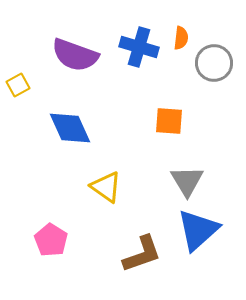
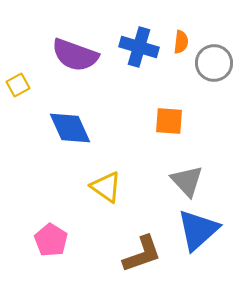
orange semicircle: moved 4 px down
gray triangle: rotated 12 degrees counterclockwise
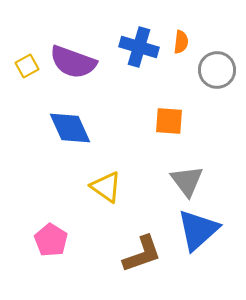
purple semicircle: moved 2 px left, 7 px down
gray circle: moved 3 px right, 7 px down
yellow square: moved 9 px right, 19 px up
gray triangle: rotated 6 degrees clockwise
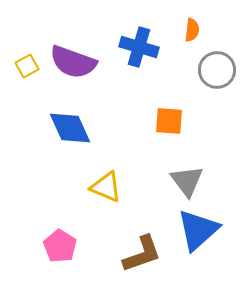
orange semicircle: moved 11 px right, 12 px up
yellow triangle: rotated 12 degrees counterclockwise
pink pentagon: moved 9 px right, 6 px down
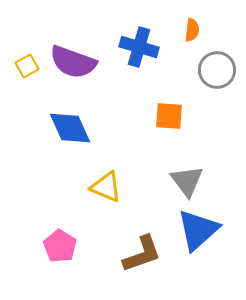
orange square: moved 5 px up
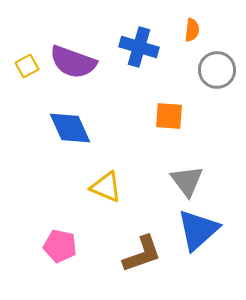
pink pentagon: rotated 20 degrees counterclockwise
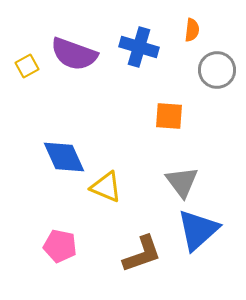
purple semicircle: moved 1 px right, 8 px up
blue diamond: moved 6 px left, 29 px down
gray triangle: moved 5 px left, 1 px down
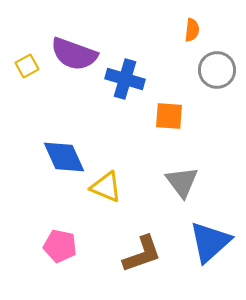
blue cross: moved 14 px left, 32 px down
blue triangle: moved 12 px right, 12 px down
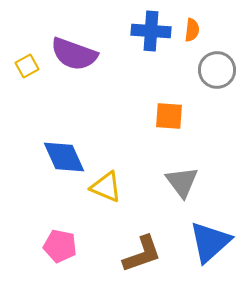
blue cross: moved 26 px right, 48 px up; rotated 12 degrees counterclockwise
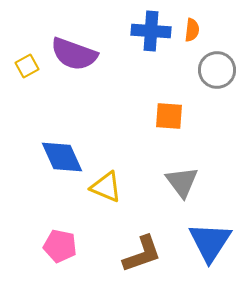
blue diamond: moved 2 px left
blue triangle: rotated 15 degrees counterclockwise
